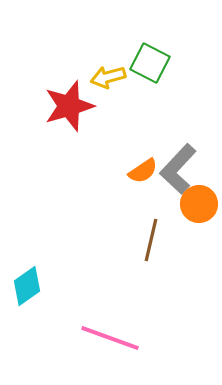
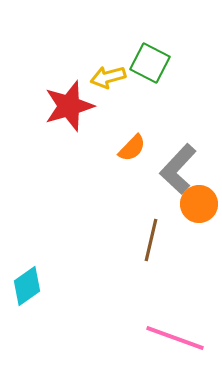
orange semicircle: moved 11 px left, 23 px up; rotated 12 degrees counterclockwise
pink line: moved 65 px right
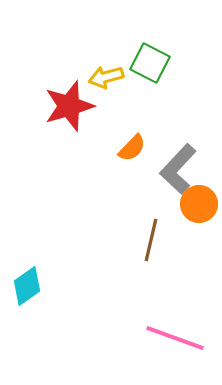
yellow arrow: moved 2 px left
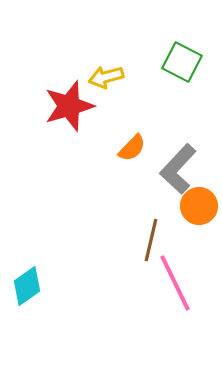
green square: moved 32 px right, 1 px up
orange circle: moved 2 px down
pink line: moved 55 px up; rotated 44 degrees clockwise
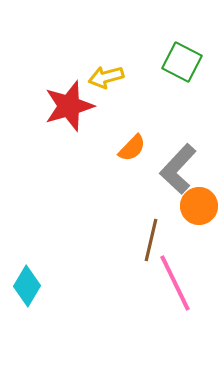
cyan diamond: rotated 24 degrees counterclockwise
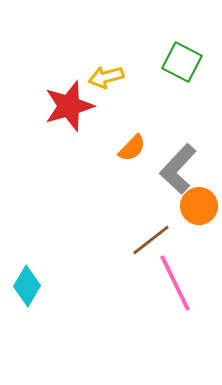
brown line: rotated 39 degrees clockwise
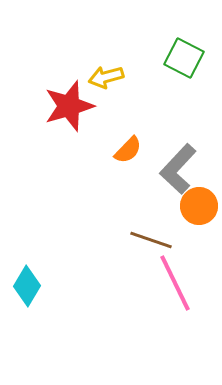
green square: moved 2 px right, 4 px up
orange semicircle: moved 4 px left, 2 px down
brown line: rotated 57 degrees clockwise
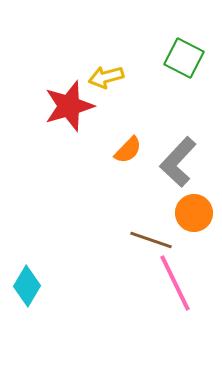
gray L-shape: moved 7 px up
orange circle: moved 5 px left, 7 px down
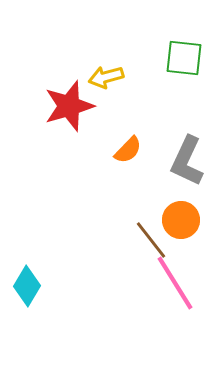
green square: rotated 21 degrees counterclockwise
gray L-shape: moved 9 px right, 1 px up; rotated 18 degrees counterclockwise
orange circle: moved 13 px left, 7 px down
brown line: rotated 33 degrees clockwise
pink line: rotated 6 degrees counterclockwise
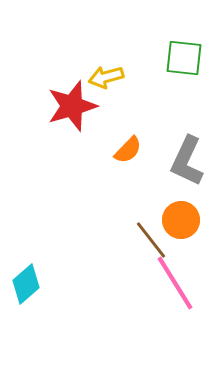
red star: moved 3 px right
cyan diamond: moved 1 px left, 2 px up; rotated 18 degrees clockwise
